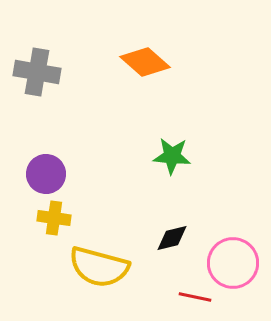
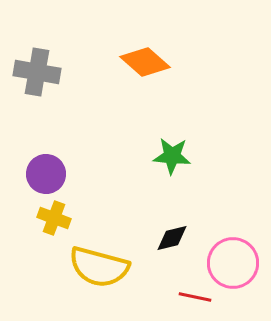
yellow cross: rotated 12 degrees clockwise
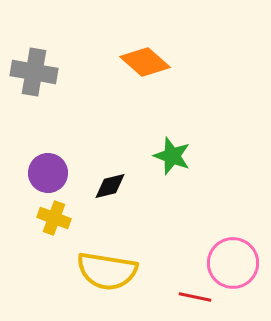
gray cross: moved 3 px left
green star: rotated 15 degrees clockwise
purple circle: moved 2 px right, 1 px up
black diamond: moved 62 px left, 52 px up
yellow semicircle: moved 8 px right, 4 px down; rotated 6 degrees counterclockwise
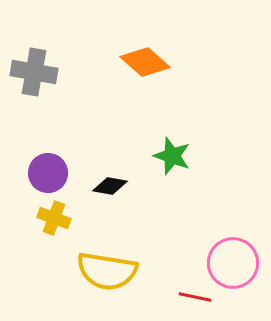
black diamond: rotated 24 degrees clockwise
